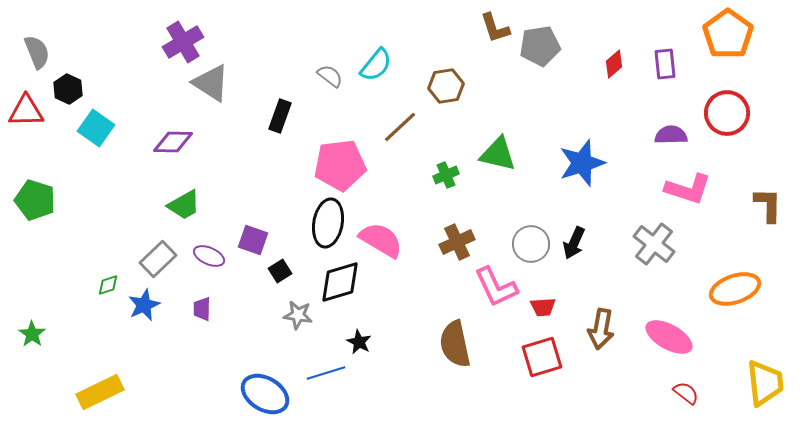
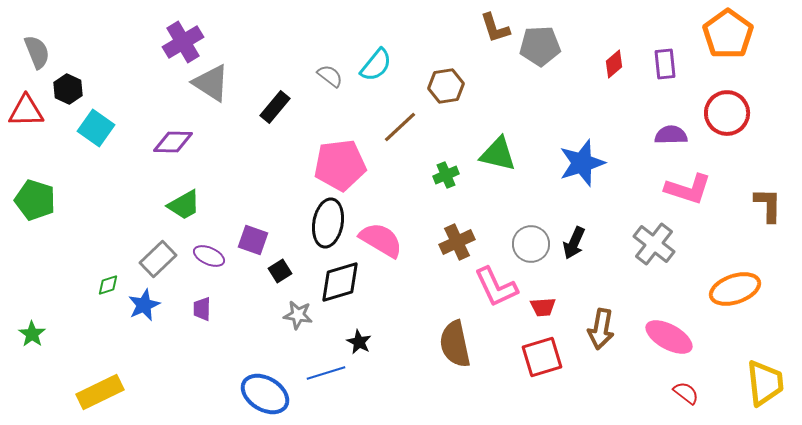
gray pentagon at (540, 46): rotated 6 degrees clockwise
black rectangle at (280, 116): moved 5 px left, 9 px up; rotated 20 degrees clockwise
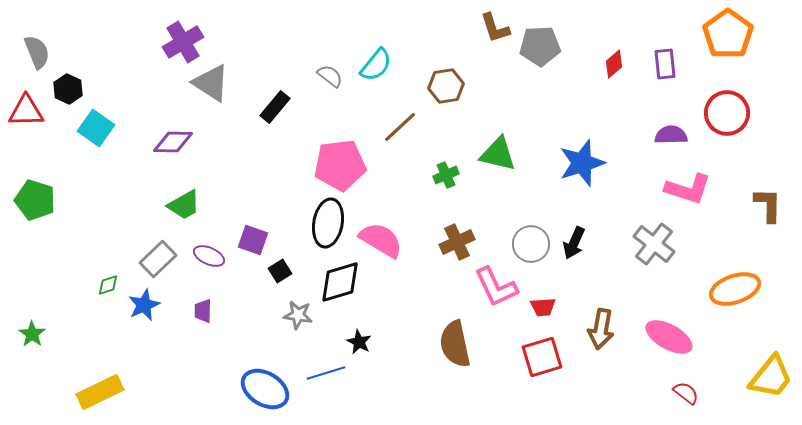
purple trapezoid at (202, 309): moved 1 px right, 2 px down
yellow trapezoid at (765, 383): moved 6 px right, 6 px up; rotated 45 degrees clockwise
blue ellipse at (265, 394): moved 5 px up
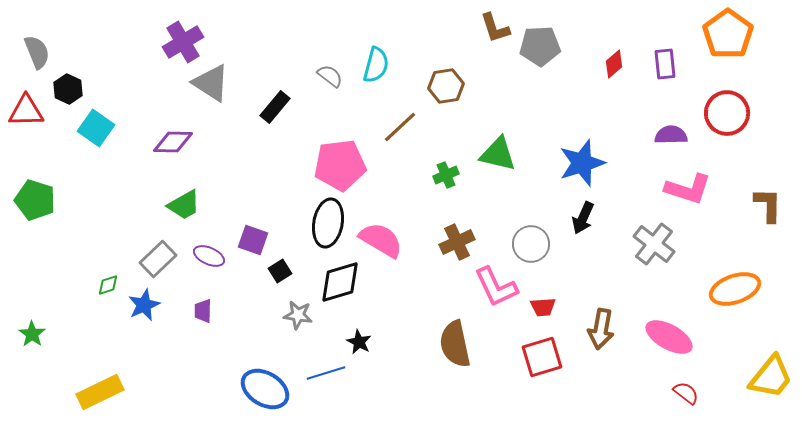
cyan semicircle at (376, 65): rotated 24 degrees counterclockwise
black arrow at (574, 243): moved 9 px right, 25 px up
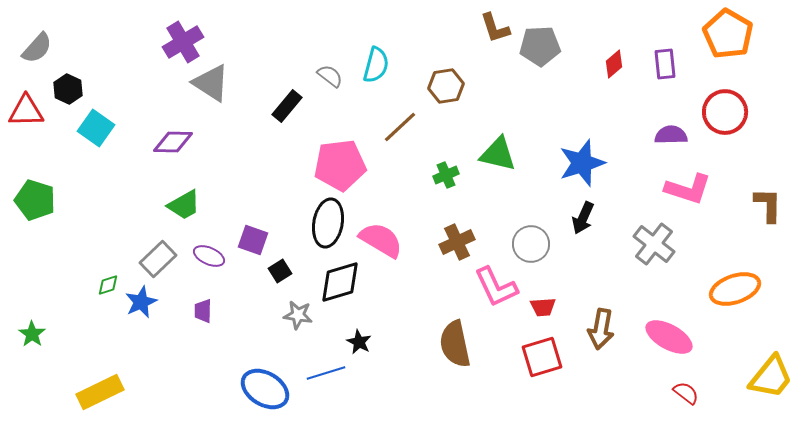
orange pentagon at (728, 34): rotated 6 degrees counterclockwise
gray semicircle at (37, 52): moved 4 px up; rotated 64 degrees clockwise
black rectangle at (275, 107): moved 12 px right, 1 px up
red circle at (727, 113): moved 2 px left, 1 px up
blue star at (144, 305): moved 3 px left, 3 px up
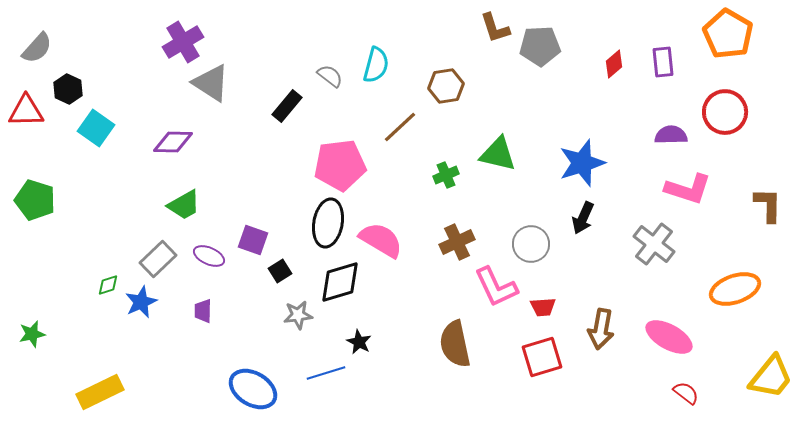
purple rectangle at (665, 64): moved 2 px left, 2 px up
gray star at (298, 315): rotated 16 degrees counterclockwise
green star at (32, 334): rotated 24 degrees clockwise
blue ellipse at (265, 389): moved 12 px left
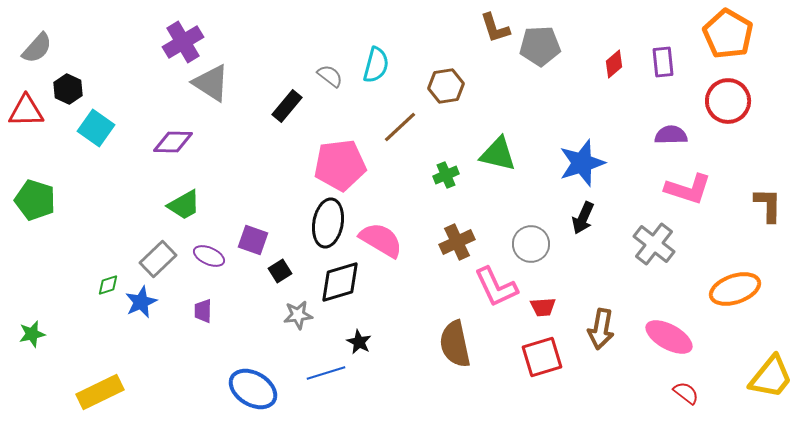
red circle at (725, 112): moved 3 px right, 11 px up
